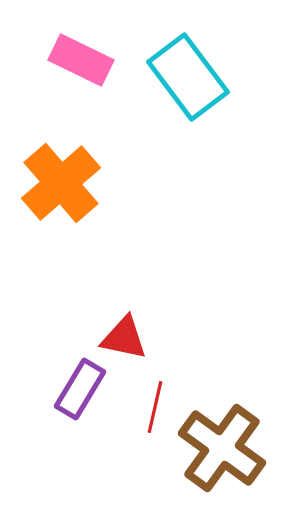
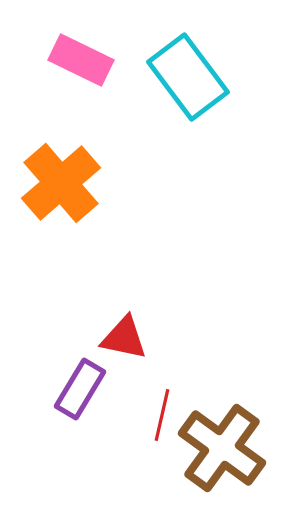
red line: moved 7 px right, 8 px down
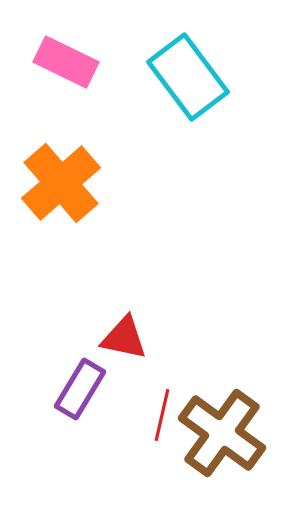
pink rectangle: moved 15 px left, 2 px down
brown cross: moved 15 px up
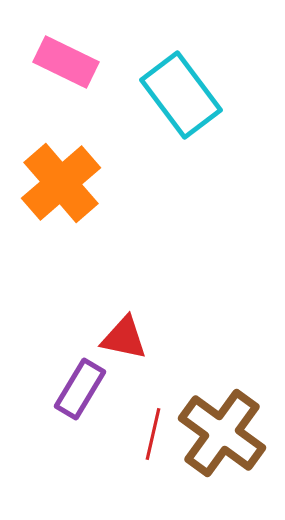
cyan rectangle: moved 7 px left, 18 px down
red line: moved 9 px left, 19 px down
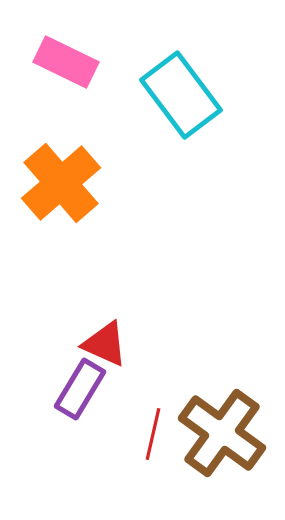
red triangle: moved 19 px left, 6 px down; rotated 12 degrees clockwise
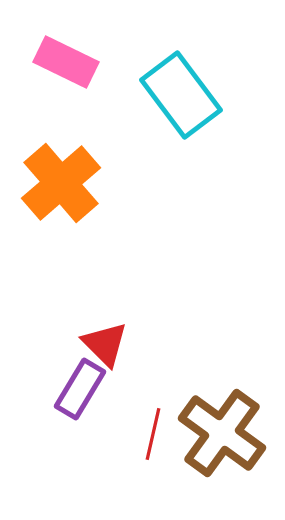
red triangle: rotated 21 degrees clockwise
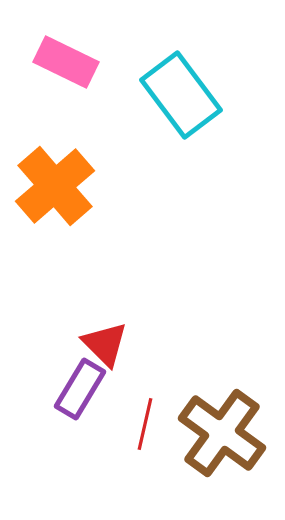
orange cross: moved 6 px left, 3 px down
red line: moved 8 px left, 10 px up
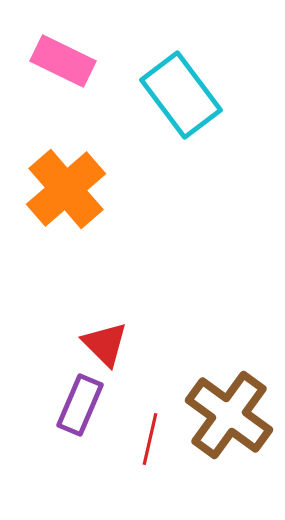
pink rectangle: moved 3 px left, 1 px up
orange cross: moved 11 px right, 3 px down
purple rectangle: moved 16 px down; rotated 8 degrees counterclockwise
red line: moved 5 px right, 15 px down
brown cross: moved 7 px right, 18 px up
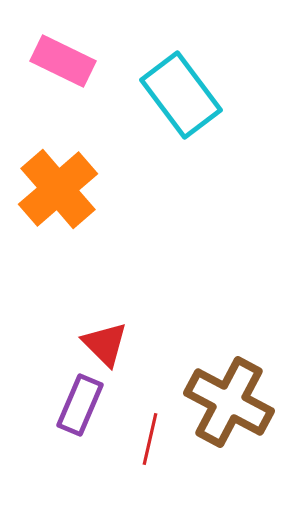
orange cross: moved 8 px left
brown cross: moved 13 px up; rotated 8 degrees counterclockwise
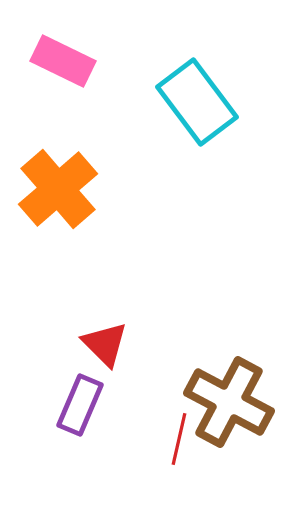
cyan rectangle: moved 16 px right, 7 px down
red line: moved 29 px right
